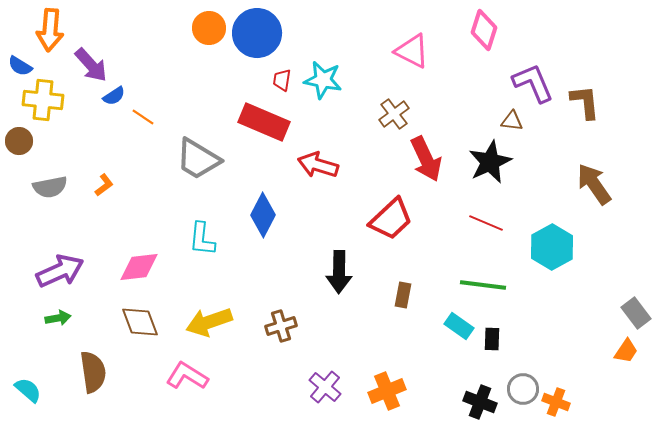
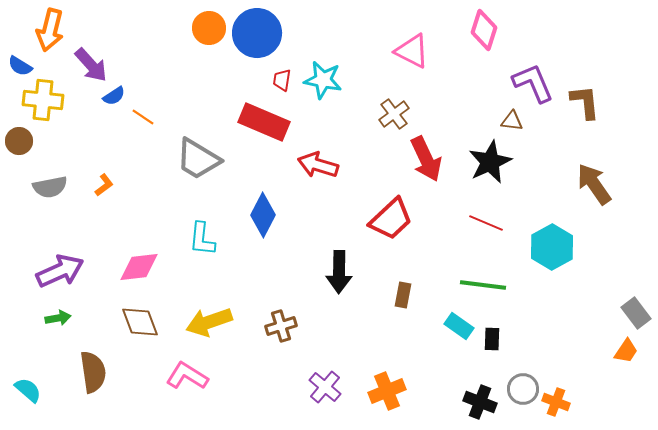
orange arrow at (50, 30): rotated 9 degrees clockwise
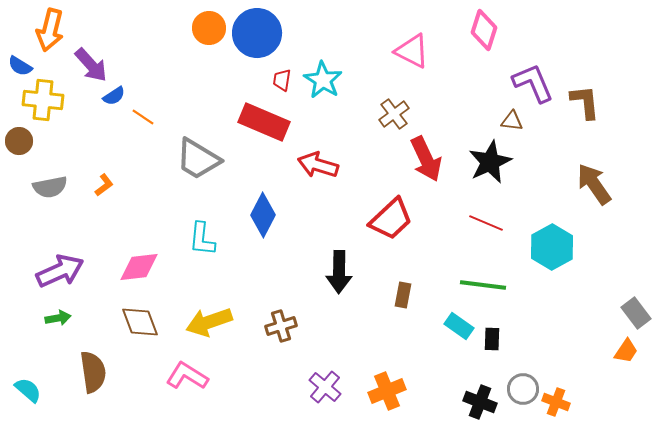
cyan star at (323, 80): rotated 21 degrees clockwise
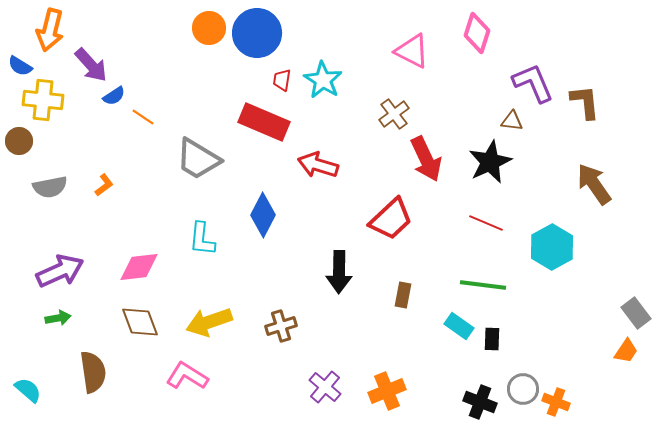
pink diamond at (484, 30): moved 7 px left, 3 px down
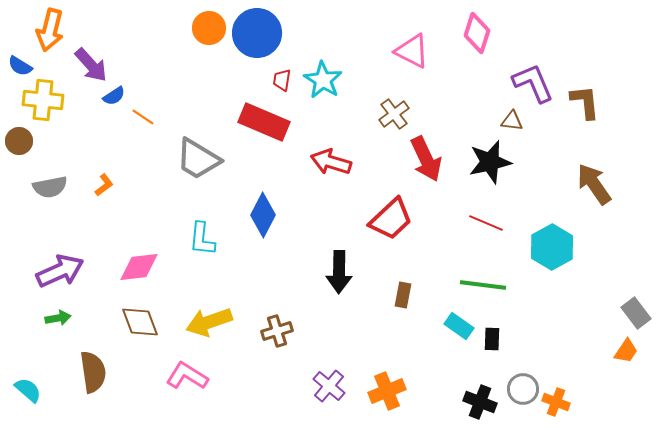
black star at (490, 162): rotated 12 degrees clockwise
red arrow at (318, 165): moved 13 px right, 3 px up
brown cross at (281, 326): moved 4 px left, 5 px down
purple cross at (325, 387): moved 4 px right, 1 px up
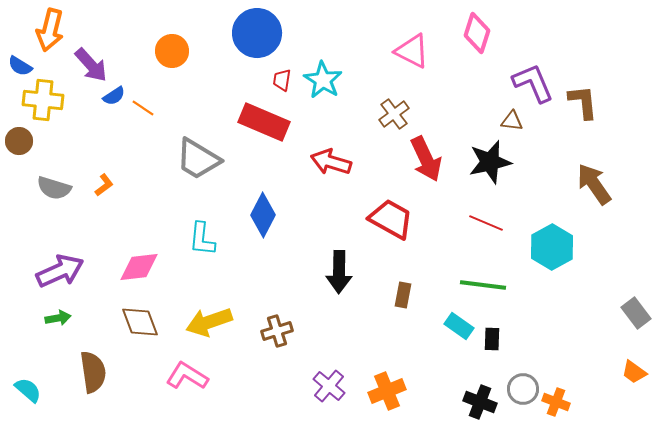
orange circle at (209, 28): moved 37 px left, 23 px down
brown L-shape at (585, 102): moved 2 px left
orange line at (143, 117): moved 9 px up
gray semicircle at (50, 187): moved 4 px right, 1 px down; rotated 28 degrees clockwise
red trapezoid at (391, 219): rotated 108 degrees counterclockwise
orange trapezoid at (626, 351): moved 8 px right, 21 px down; rotated 92 degrees clockwise
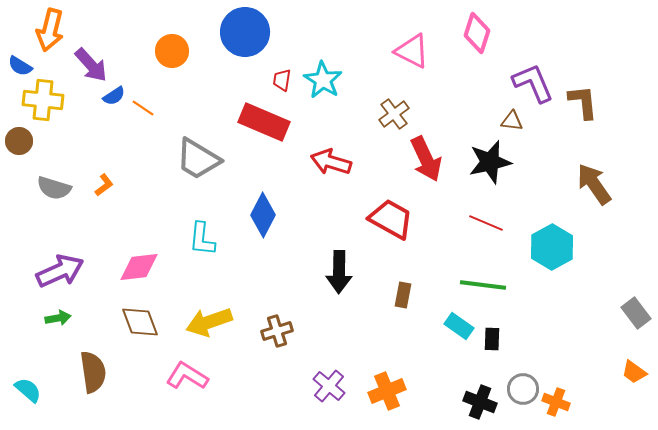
blue circle at (257, 33): moved 12 px left, 1 px up
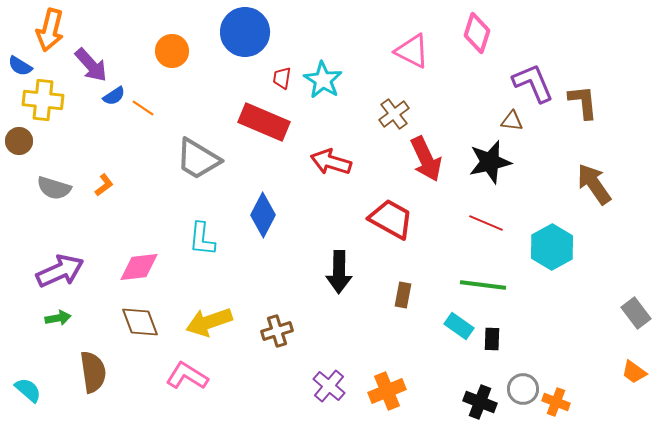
red trapezoid at (282, 80): moved 2 px up
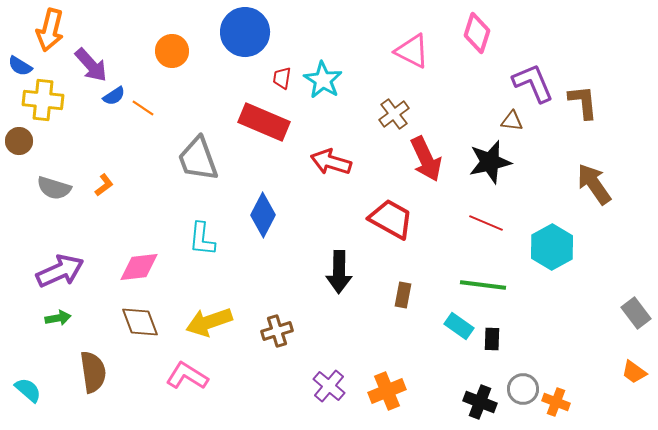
gray trapezoid at (198, 159): rotated 39 degrees clockwise
